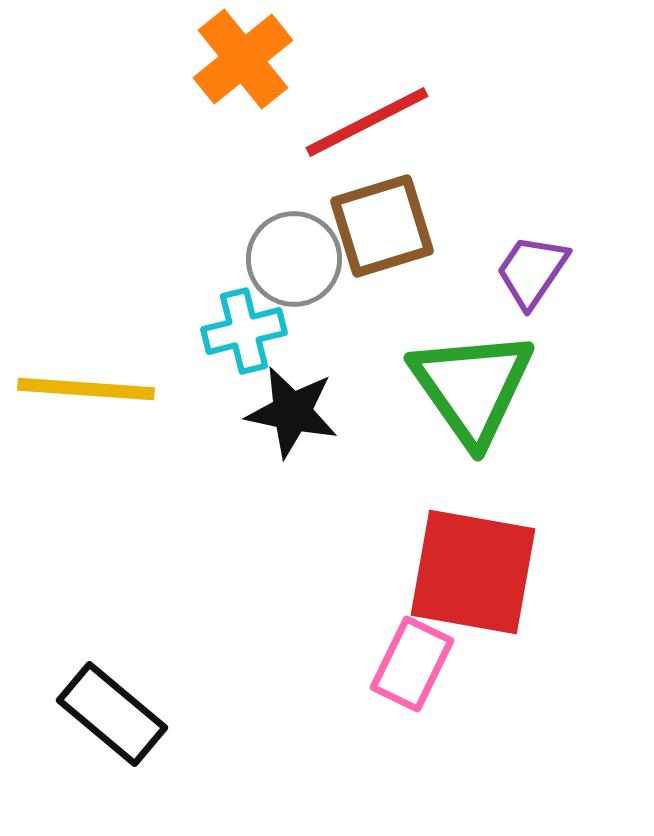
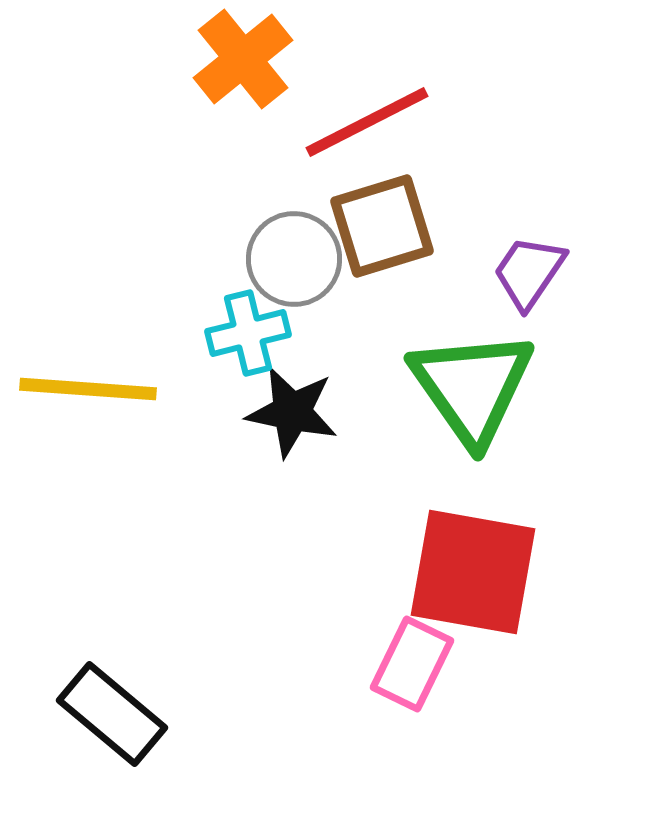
purple trapezoid: moved 3 px left, 1 px down
cyan cross: moved 4 px right, 2 px down
yellow line: moved 2 px right
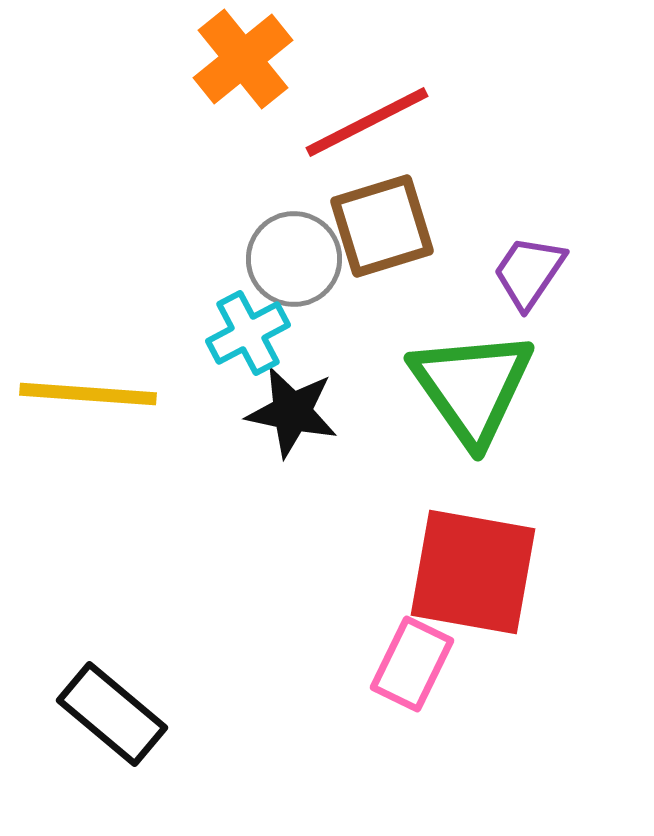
cyan cross: rotated 14 degrees counterclockwise
yellow line: moved 5 px down
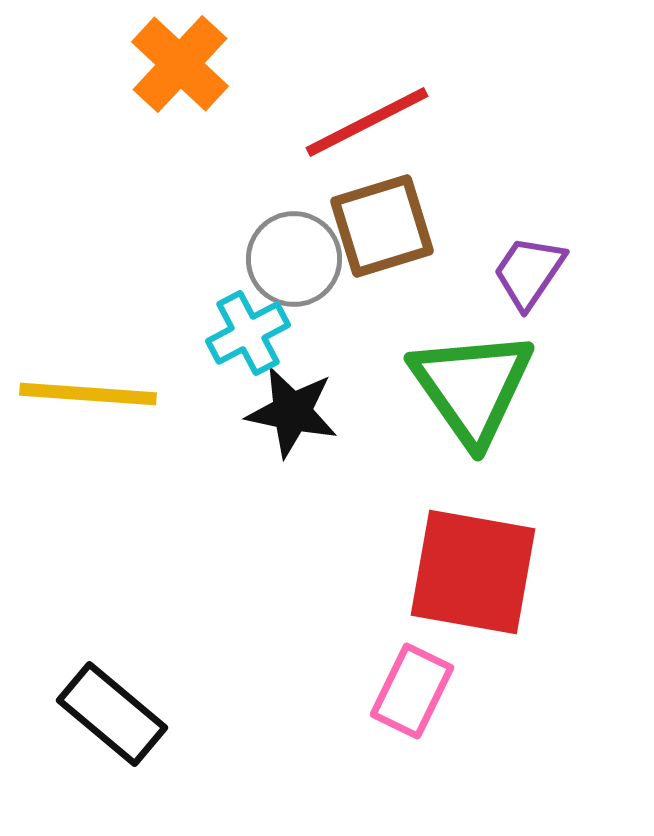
orange cross: moved 63 px left, 5 px down; rotated 8 degrees counterclockwise
pink rectangle: moved 27 px down
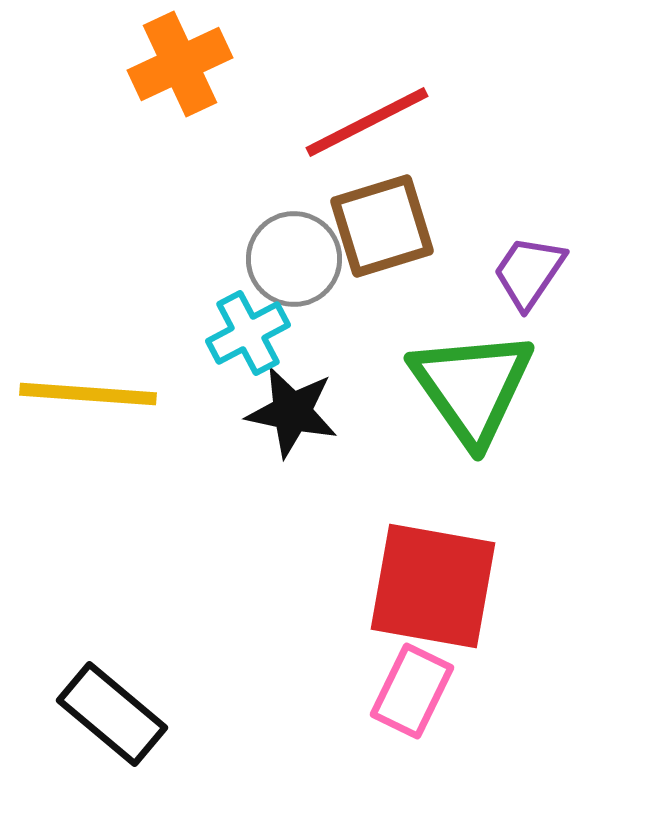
orange cross: rotated 22 degrees clockwise
red square: moved 40 px left, 14 px down
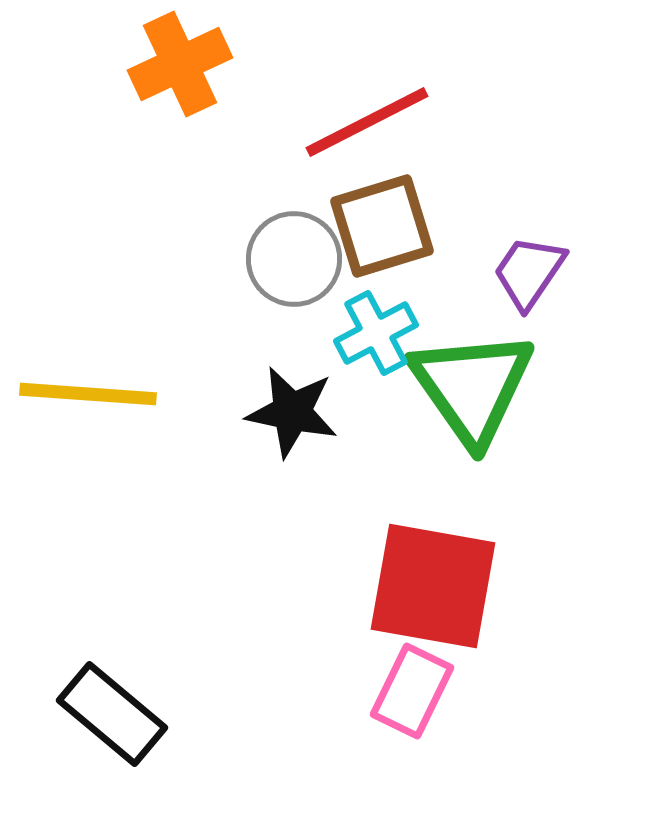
cyan cross: moved 128 px right
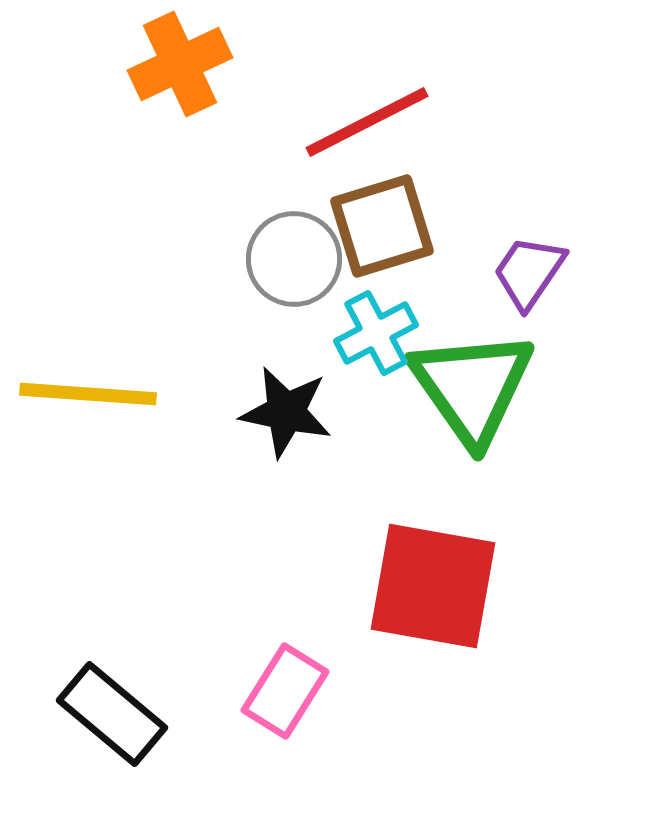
black star: moved 6 px left
pink rectangle: moved 127 px left; rotated 6 degrees clockwise
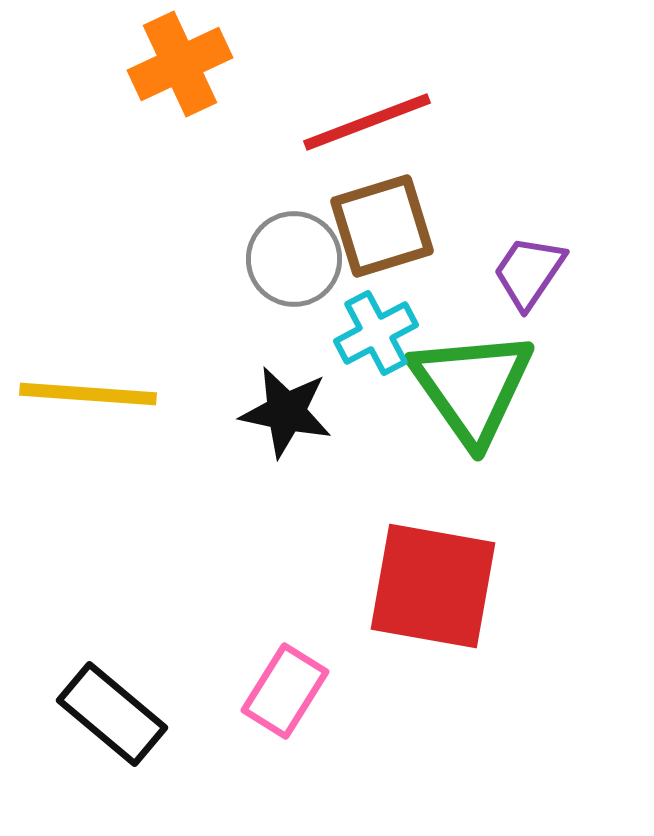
red line: rotated 6 degrees clockwise
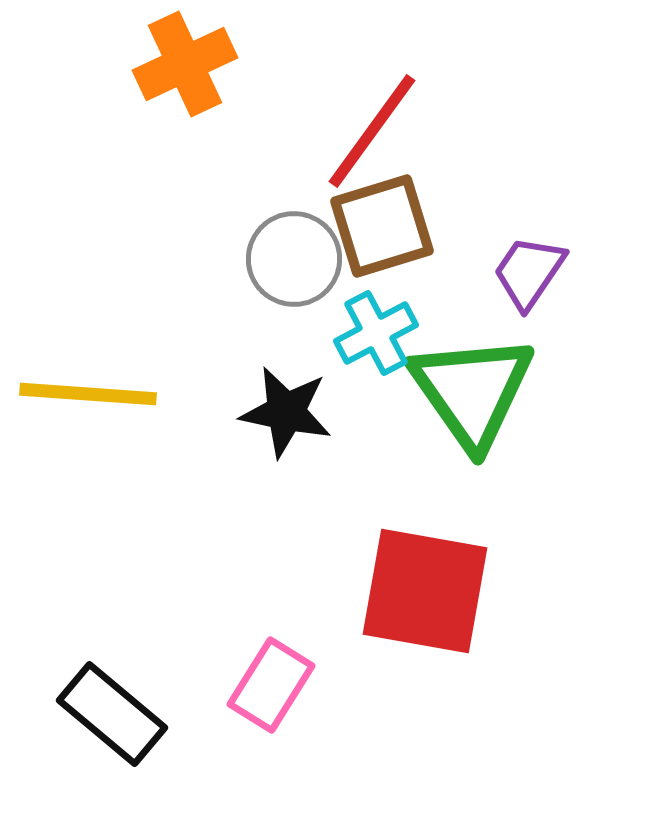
orange cross: moved 5 px right
red line: moved 5 px right, 9 px down; rotated 33 degrees counterclockwise
green triangle: moved 4 px down
red square: moved 8 px left, 5 px down
pink rectangle: moved 14 px left, 6 px up
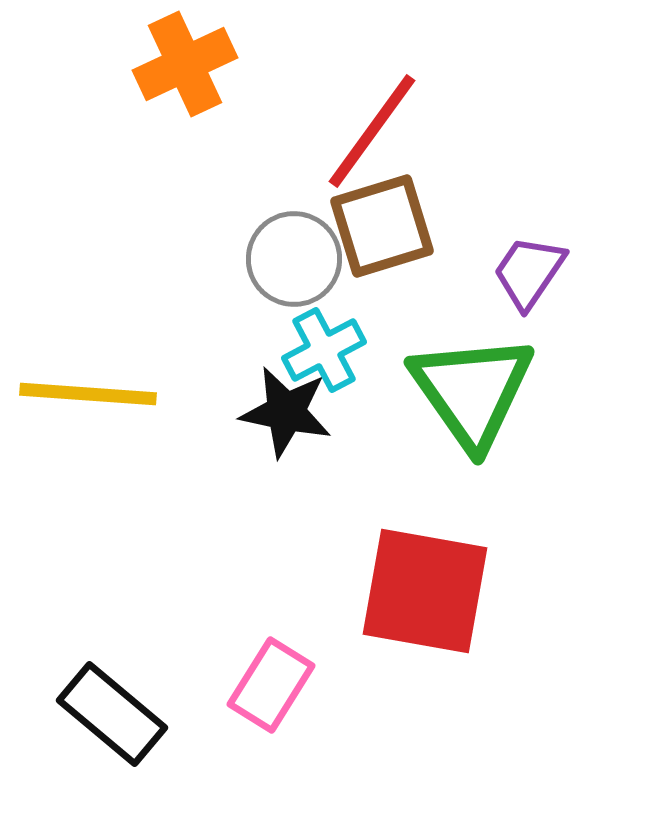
cyan cross: moved 52 px left, 17 px down
